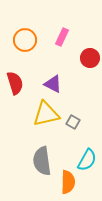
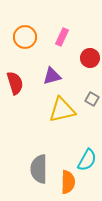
orange circle: moved 3 px up
purple triangle: moved 1 px left, 8 px up; rotated 42 degrees counterclockwise
yellow triangle: moved 16 px right, 4 px up
gray square: moved 19 px right, 23 px up
gray semicircle: moved 3 px left, 8 px down; rotated 8 degrees clockwise
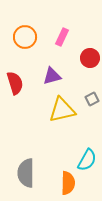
gray square: rotated 32 degrees clockwise
gray semicircle: moved 13 px left, 4 px down
orange semicircle: moved 1 px down
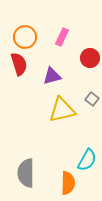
red semicircle: moved 4 px right, 19 px up
gray square: rotated 24 degrees counterclockwise
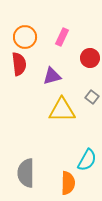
red semicircle: rotated 10 degrees clockwise
gray square: moved 2 px up
yellow triangle: rotated 12 degrees clockwise
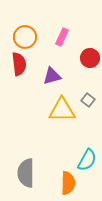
gray square: moved 4 px left, 3 px down
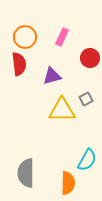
gray square: moved 2 px left, 1 px up; rotated 24 degrees clockwise
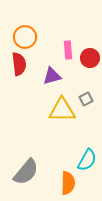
pink rectangle: moved 6 px right, 13 px down; rotated 30 degrees counterclockwise
gray semicircle: moved 1 px up; rotated 140 degrees counterclockwise
